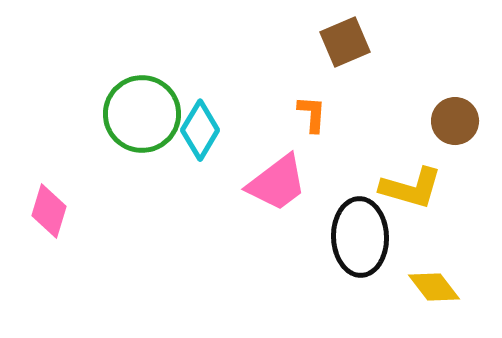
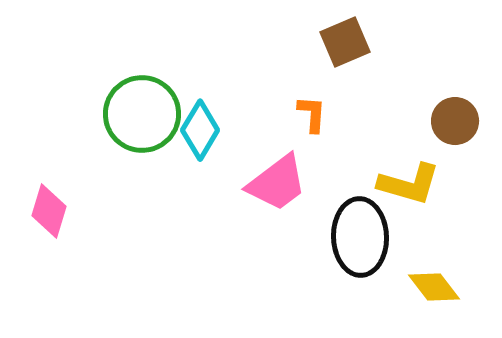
yellow L-shape: moved 2 px left, 4 px up
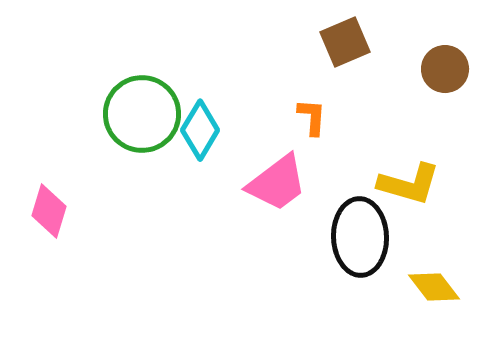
orange L-shape: moved 3 px down
brown circle: moved 10 px left, 52 px up
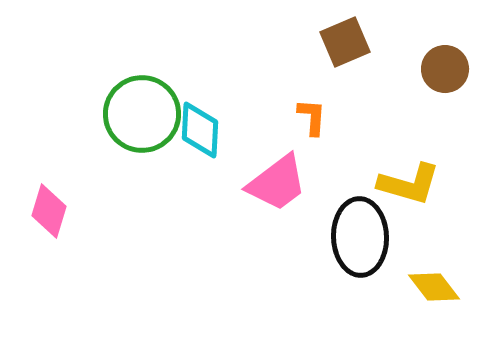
cyan diamond: rotated 28 degrees counterclockwise
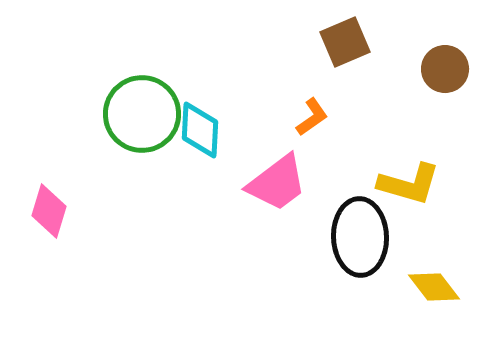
orange L-shape: rotated 51 degrees clockwise
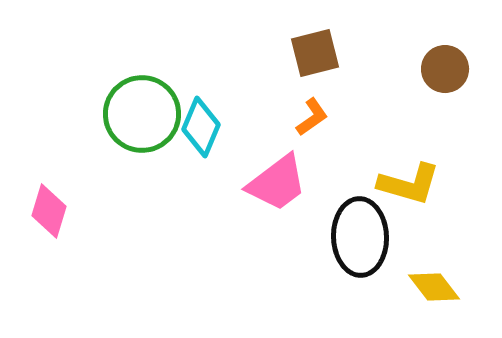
brown square: moved 30 px left, 11 px down; rotated 9 degrees clockwise
cyan diamond: moved 1 px right, 3 px up; rotated 20 degrees clockwise
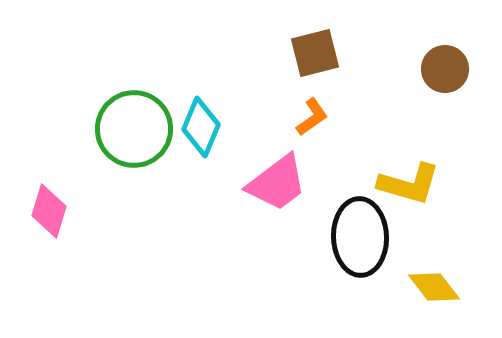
green circle: moved 8 px left, 15 px down
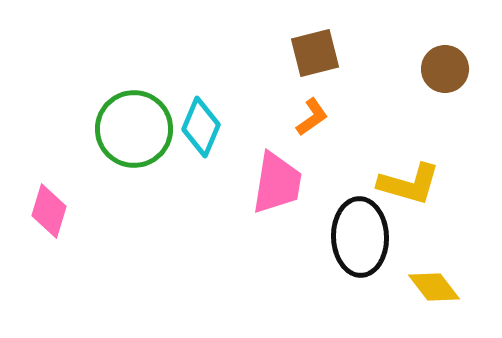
pink trapezoid: rotated 44 degrees counterclockwise
